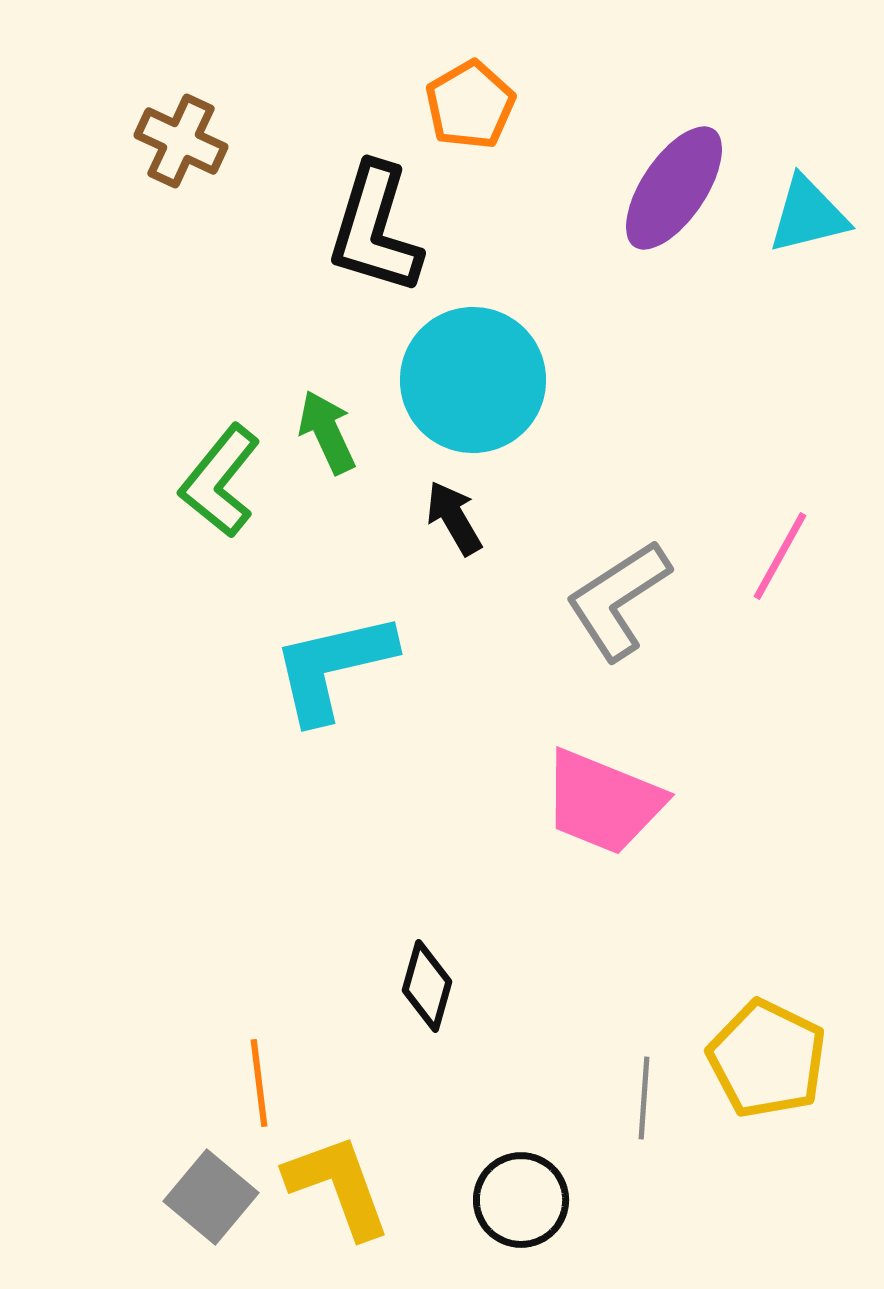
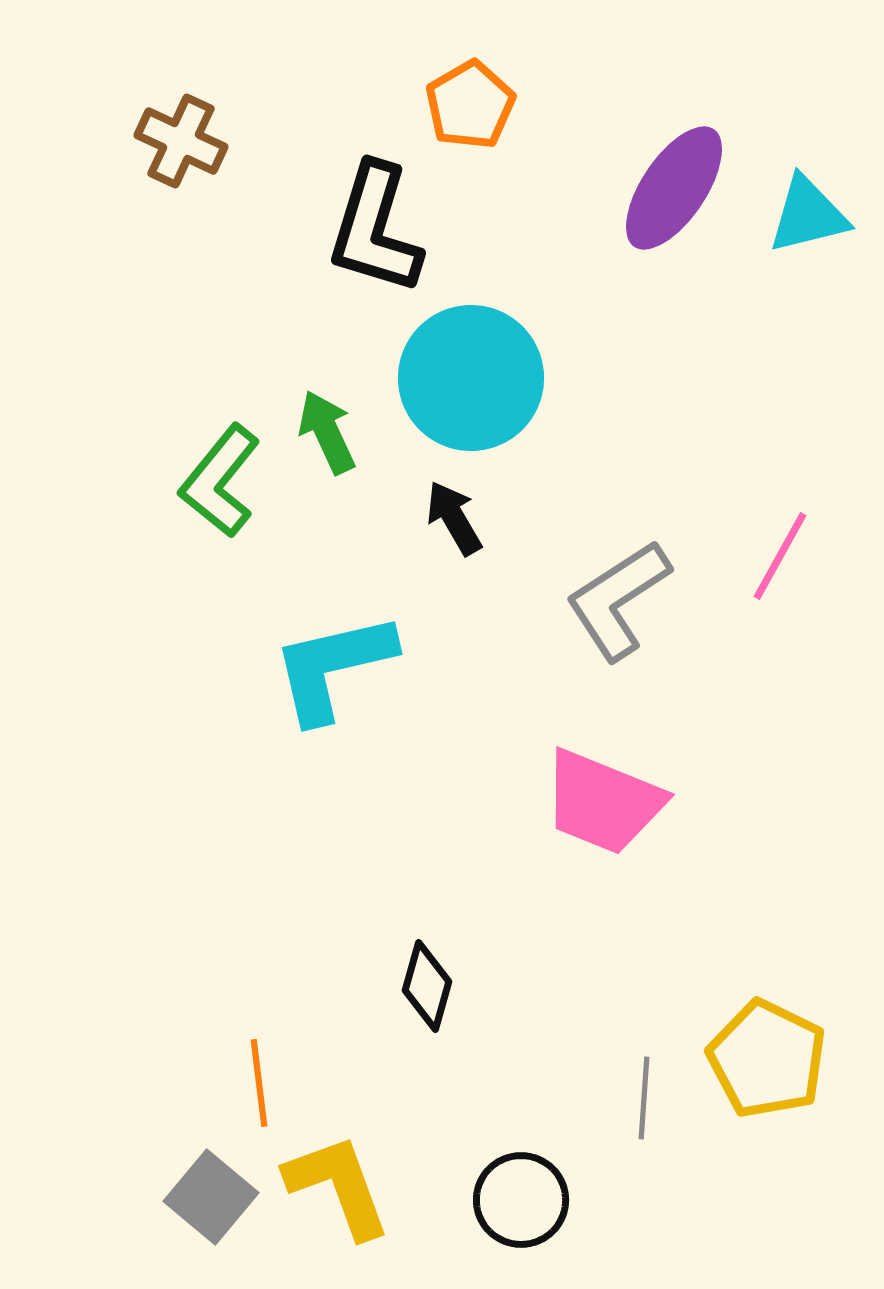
cyan circle: moved 2 px left, 2 px up
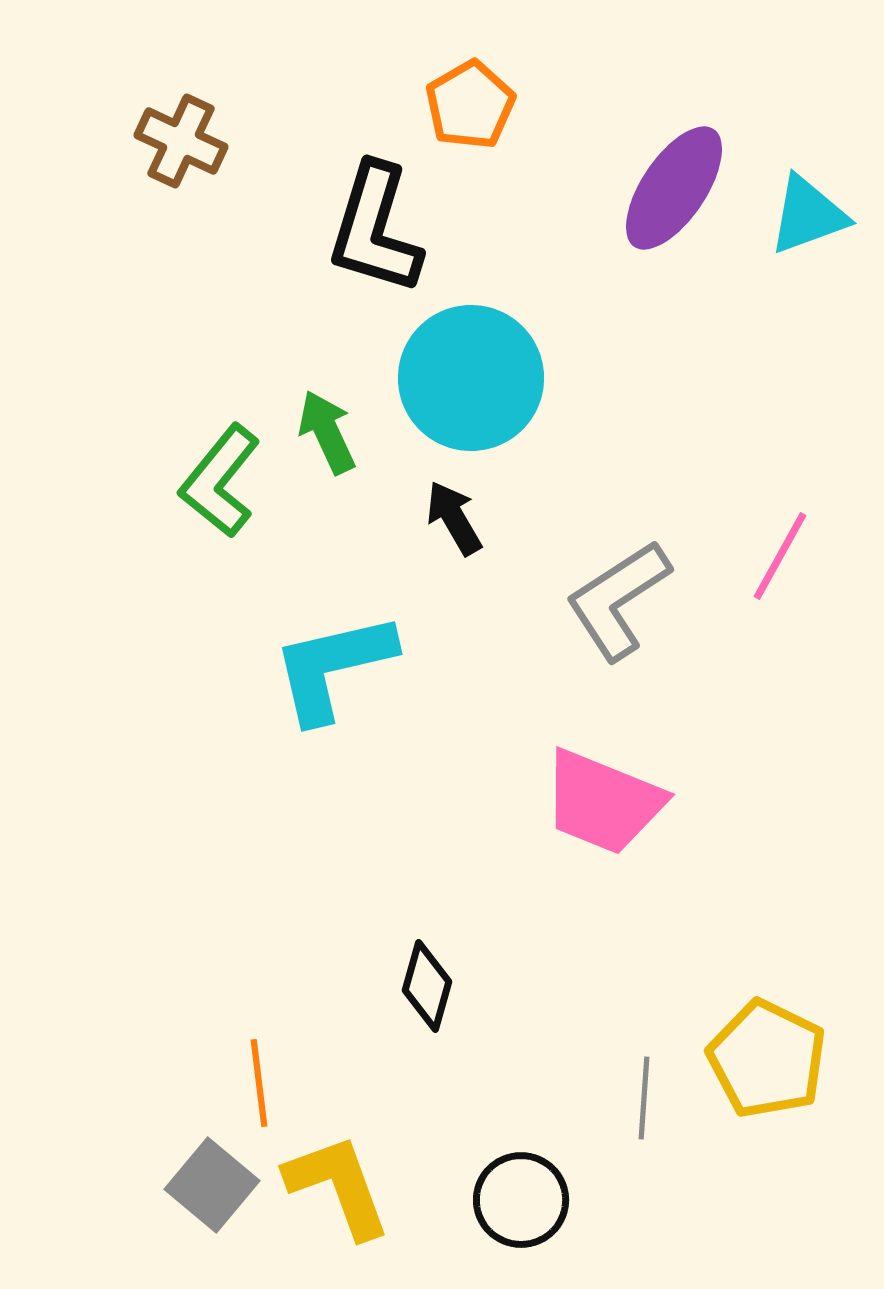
cyan triangle: rotated 6 degrees counterclockwise
gray square: moved 1 px right, 12 px up
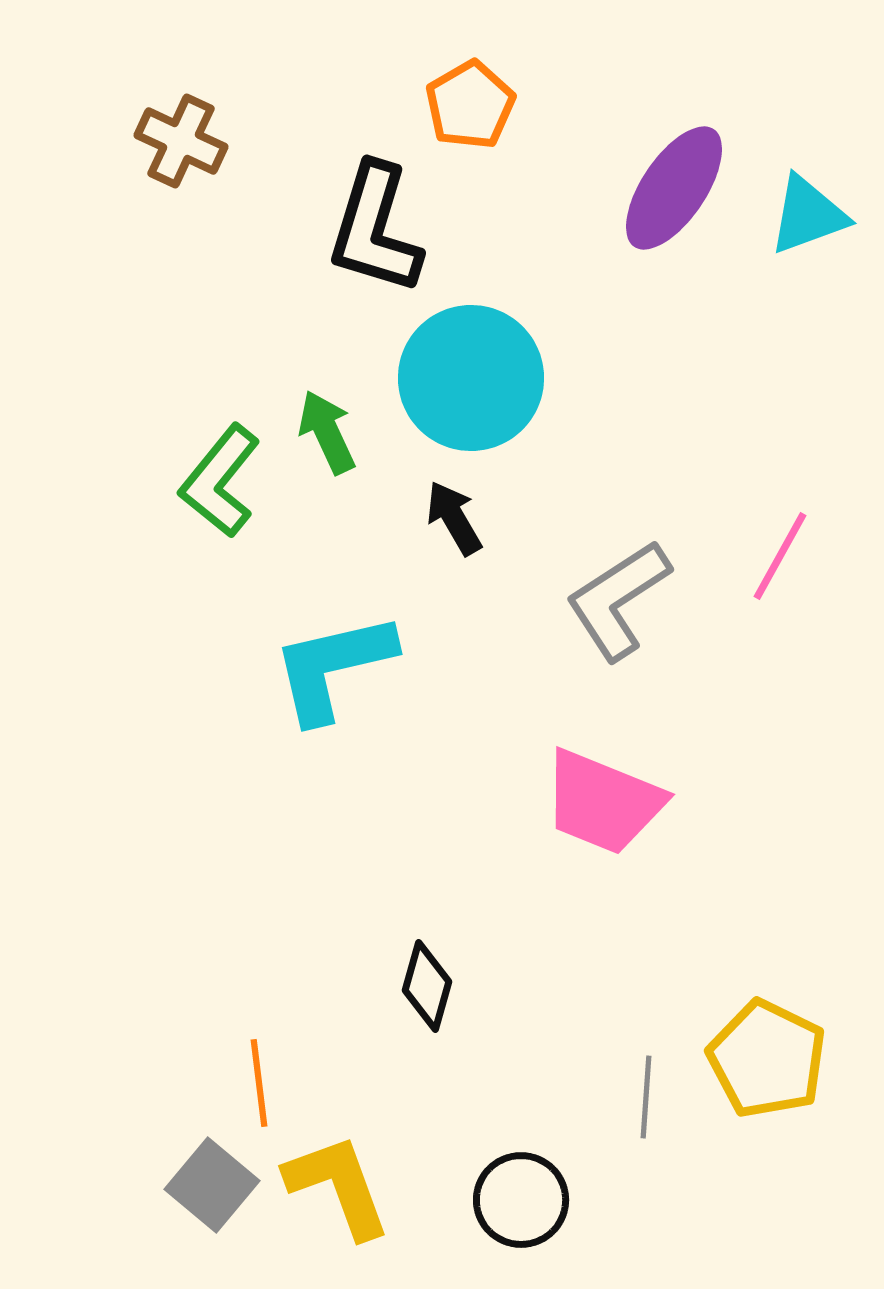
gray line: moved 2 px right, 1 px up
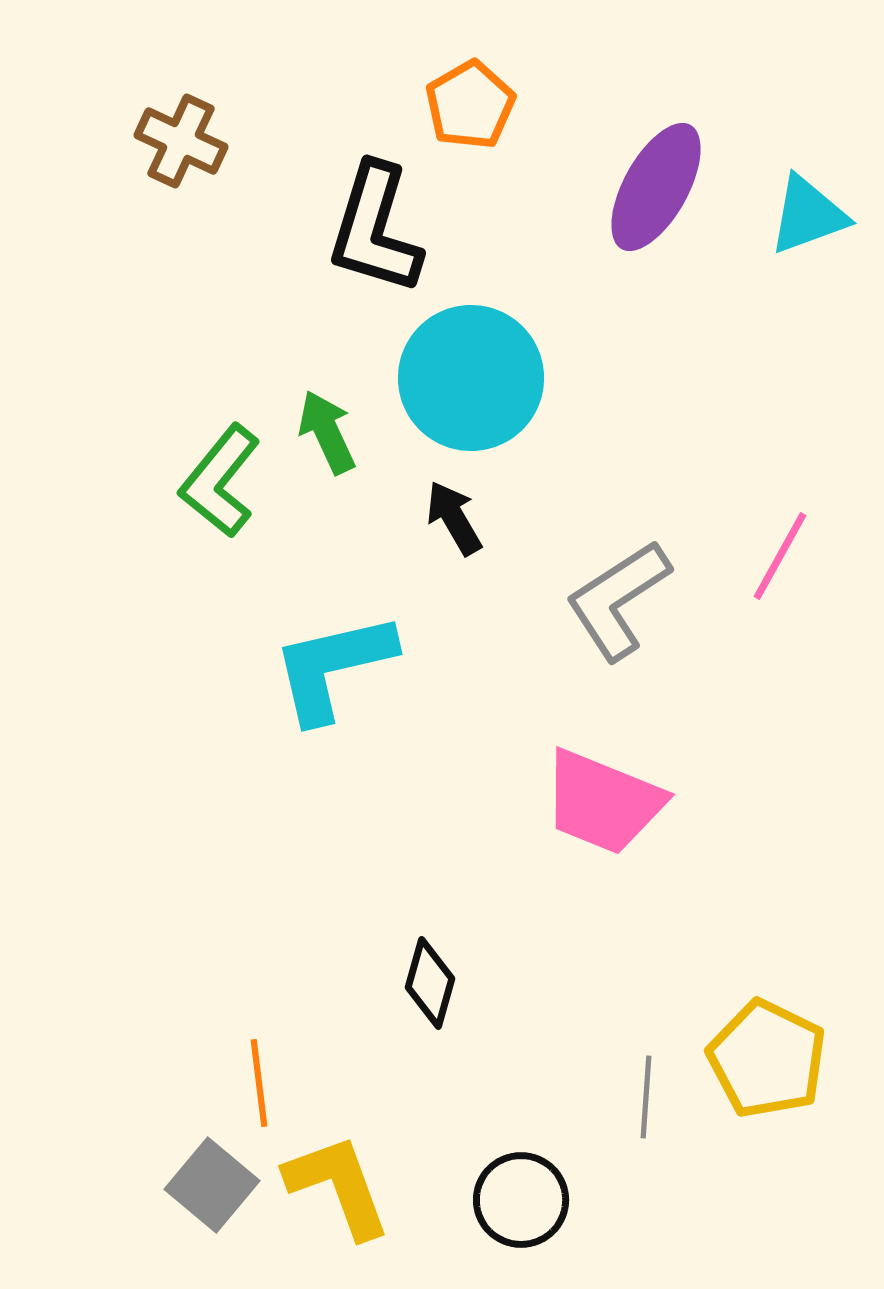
purple ellipse: moved 18 px left, 1 px up; rotated 5 degrees counterclockwise
black diamond: moved 3 px right, 3 px up
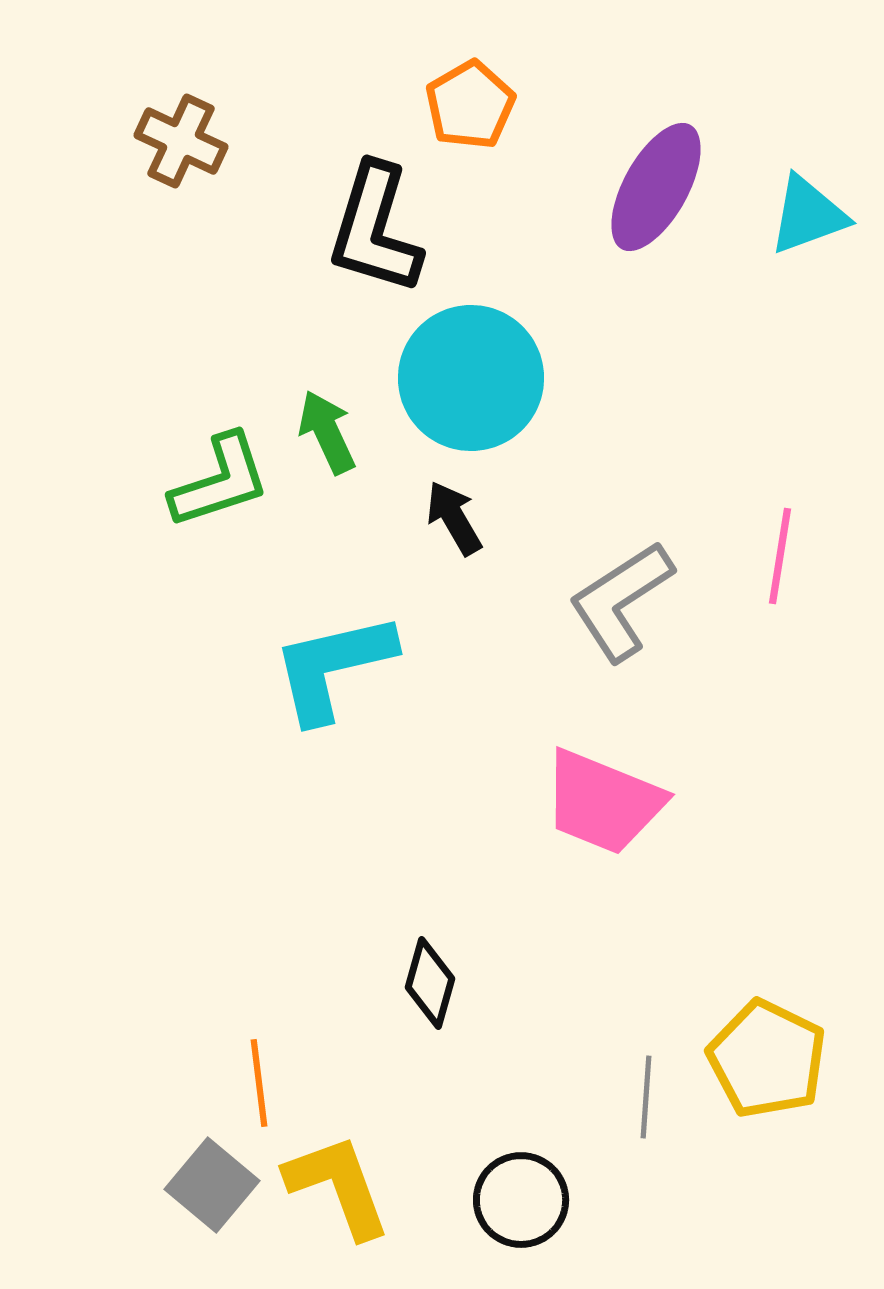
green L-shape: rotated 147 degrees counterclockwise
pink line: rotated 20 degrees counterclockwise
gray L-shape: moved 3 px right, 1 px down
